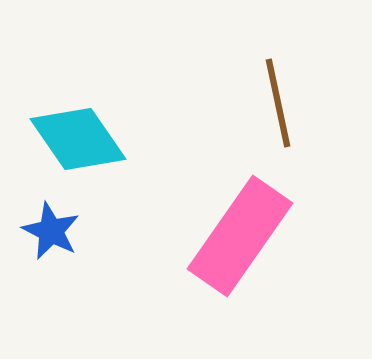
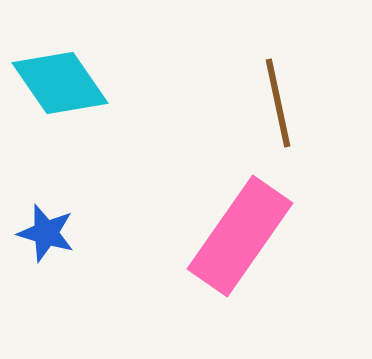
cyan diamond: moved 18 px left, 56 px up
blue star: moved 5 px left, 2 px down; rotated 10 degrees counterclockwise
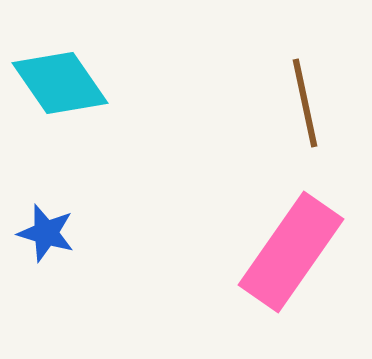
brown line: moved 27 px right
pink rectangle: moved 51 px right, 16 px down
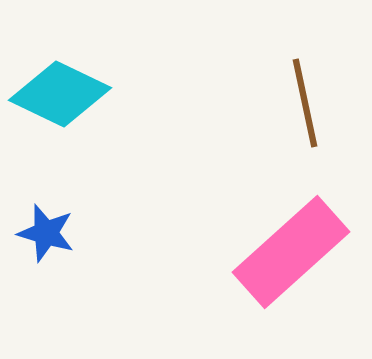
cyan diamond: moved 11 px down; rotated 30 degrees counterclockwise
pink rectangle: rotated 13 degrees clockwise
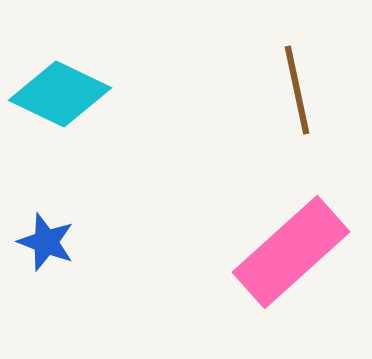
brown line: moved 8 px left, 13 px up
blue star: moved 9 px down; rotated 4 degrees clockwise
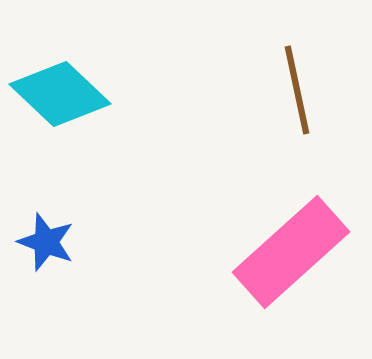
cyan diamond: rotated 18 degrees clockwise
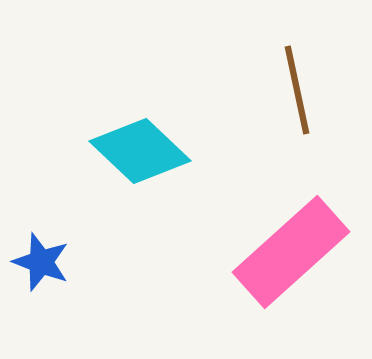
cyan diamond: moved 80 px right, 57 px down
blue star: moved 5 px left, 20 px down
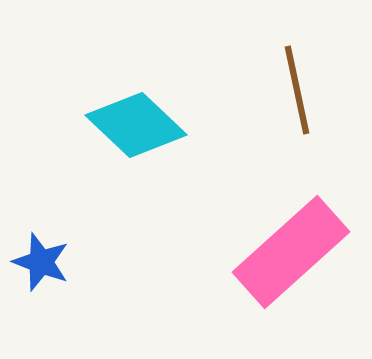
cyan diamond: moved 4 px left, 26 px up
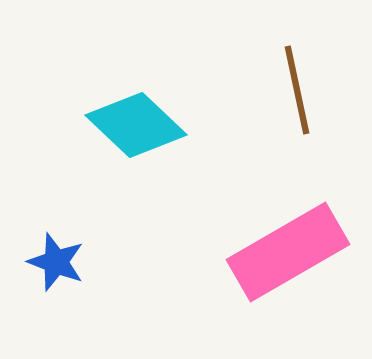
pink rectangle: moved 3 px left; rotated 12 degrees clockwise
blue star: moved 15 px right
